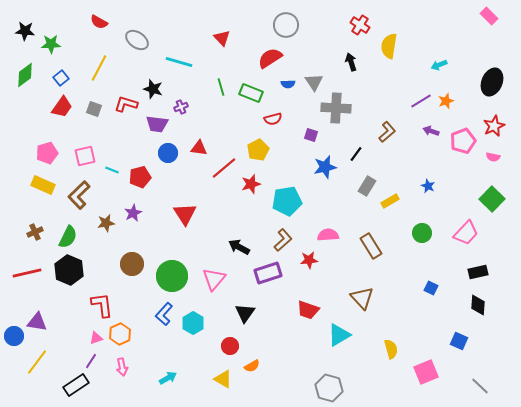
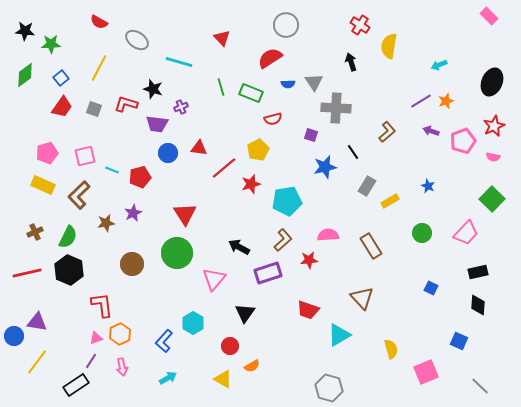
black line at (356, 154): moved 3 px left, 2 px up; rotated 70 degrees counterclockwise
green circle at (172, 276): moved 5 px right, 23 px up
blue L-shape at (164, 314): moved 27 px down
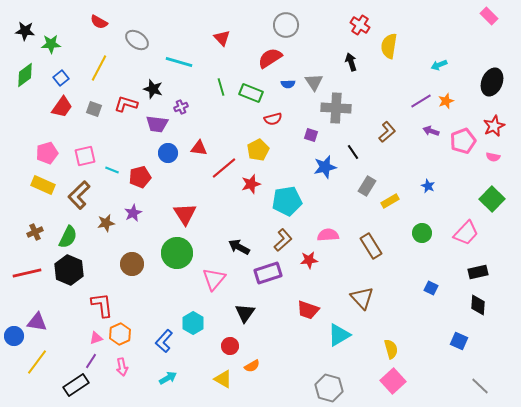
pink square at (426, 372): moved 33 px left, 9 px down; rotated 20 degrees counterclockwise
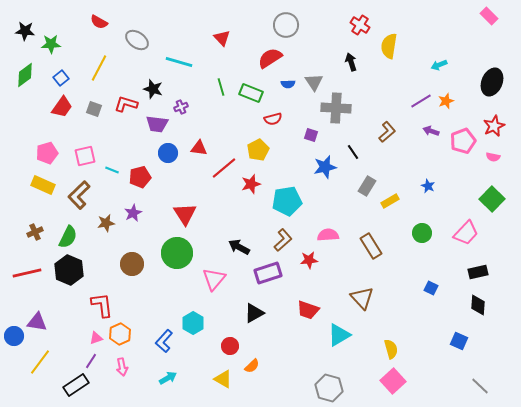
black triangle at (245, 313): moved 9 px right; rotated 25 degrees clockwise
yellow line at (37, 362): moved 3 px right
orange semicircle at (252, 366): rotated 14 degrees counterclockwise
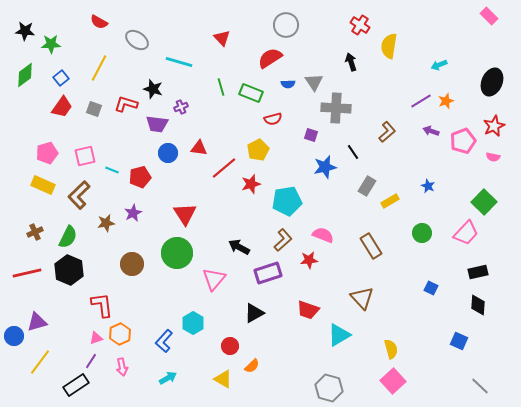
green square at (492, 199): moved 8 px left, 3 px down
pink semicircle at (328, 235): moved 5 px left; rotated 25 degrees clockwise
purple triangle at (37, 322): rotated 25 degrees counterclockwise
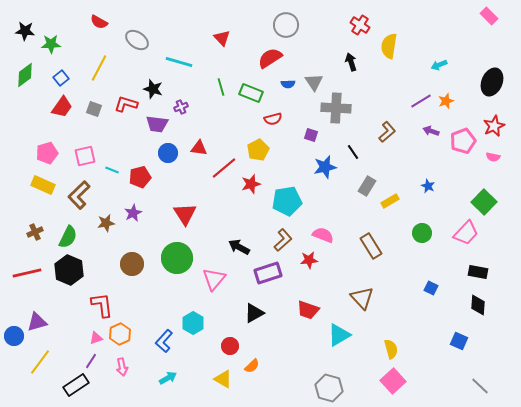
green circle at (177, 253): moved 5 px down
black rectangle at (478, 272): rotated 24 degrees clockwise
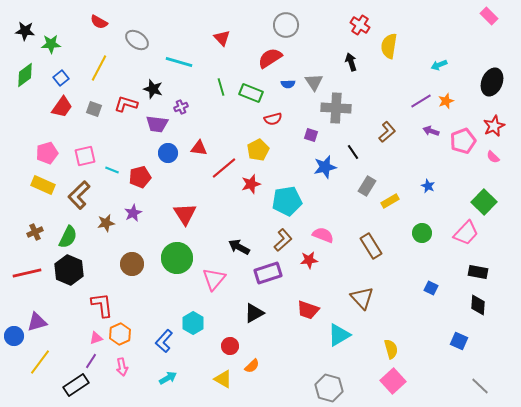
pink semicircle at (493, 157): rotated 32 degrees clockwise
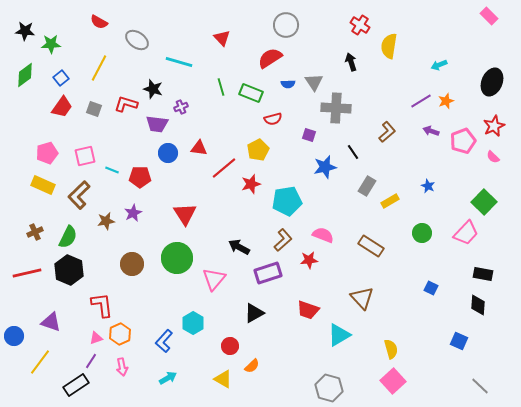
purple square at (311, 135): moved 2 px left
red pentagon at (140, 177): rotated 15 degrees clockwise
brown star at (106, 223): moved 2 px up
brown rectangle at (371, 246): rotated 25 degrees counterclockwise
black rectangle at (478, 272): moved 5 px right, 2 px down
purple triangle at (37, 322): moved 14 px right; rotated 35 degrees clockwise
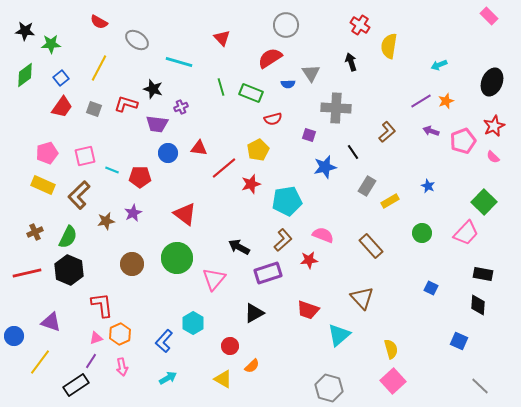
gray triangle at (314, 82): moved 3 px left, 9 px up
red triangle at (185, 214): rotated 20 degrees counterclockwise
brown rectangle at (371, 246): rotated 15 degrees clockwise
cyan triangle at (339, 335): rotated 10 degrees counterclockwise
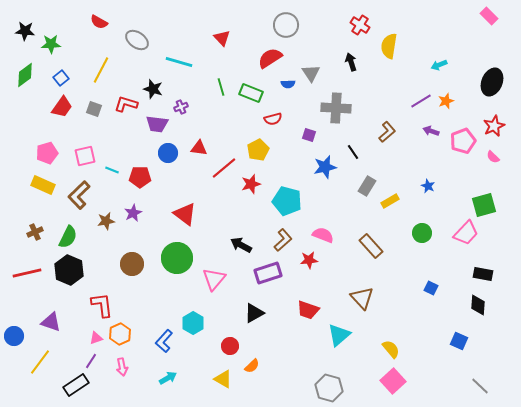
yellow line at (99, 68): moved 2 px right, 2 px down
cyan pentagon at (287, 201): rotated 24 degrees clockwise
green square at (484, 202): moved 3 px down; rotated 30 degrees clockwise
black arrow at (239, 247): moved 2 px right, 2 px up
yellow semicircle at (391, 349): rotated 24 degrees counterclockwise
